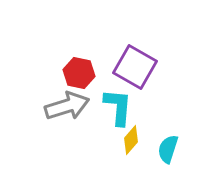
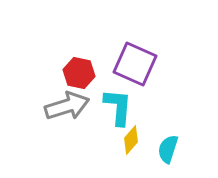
purple square: moved 3 px up; rotated 6 degrees counterclockwise
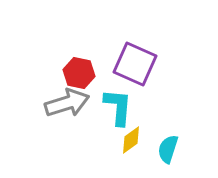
gray arrow: moved 3 px up
yellow diamond: rotated 12 degrees clockwise
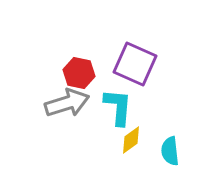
cyan semicircle: moved 2 px right, 2 px down; rotated 24 degrees counterclockwise
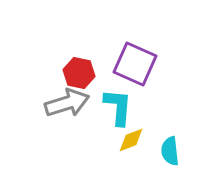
yellow diamond: rotated 16 degrees clockwise
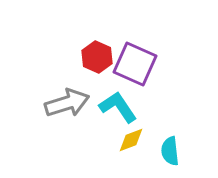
red hexagon: moved 18 px right, 16 px up; rotated 12 degrees clockwise
cyan L-shape: rotated 39 degrees counterclockwise
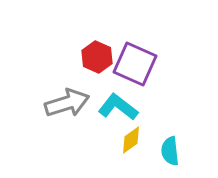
cyan L-shape: rotated 18 degrees counterclockwise
yellow diamond: rotated 16 degrees counterclockwise
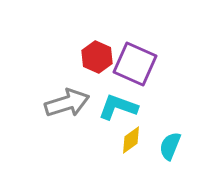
cyan L-shape: rotated 18 degrees counterclockwise
cyan semicircle: moved 5 px up; rotated 28 degrees clockwise
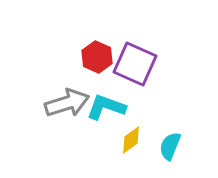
cyan L-shape: moved 12 px left
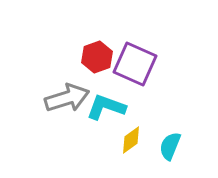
red hexagon: rotated 16 degrees clockwise
gray arrow: moved 5 px up
